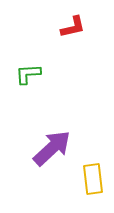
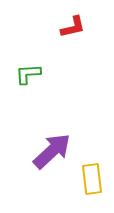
purple arrow: moved 3 px down
yellow rectangle: moved 1 px left
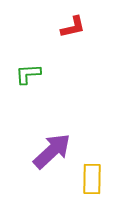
yellow rectangle: rotated 8 degrees clockwise
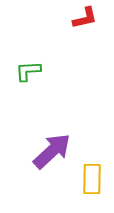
red L-shape: moved 12 px right, 9 px up
green L-shape: moved 3 px up
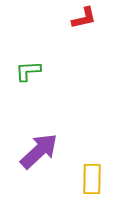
red L-shape: moved 1 px left
purple arrow: moved 13 px left
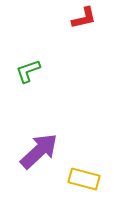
green L-shape: rotated 16 degrees counterclockwise
yellow rectangle: moved 8 px left; rotated 76 degrees counterclockwise
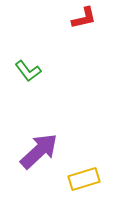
green L-shape: rotated 108 degrees counterclockwise
yellow rectangle: rotated 32 degrees counterclockwise
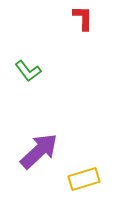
red L-shape: moved 1 px left; rotated 76 degrees counterclockwise
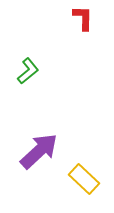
green L-shape: rotated 92 degrees counterclockwise
yellow rectangle: rotated 60 degrees clockwise
